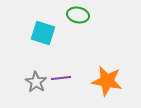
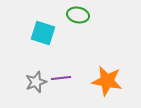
gray star: rotated 20 degrees clockwise
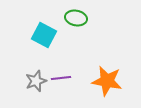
green ellipse: moved 2 px left, 3 px down
cyan square: moved 1 px right, 2 px down; rotated 10 degrees clockwise
gray star: moved 1 px up
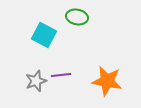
green ellipse: moved 1 px right, 1 px up
purple line: moved 3 px up
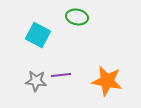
cyan square: moved 6 px left
gray star: rotated 25 degrees clockwise
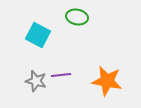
gray star: rotated 10 degrees clockwise
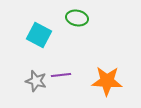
green ellipse: moved 1 px down
cyan square: moved 1 px right
orange star: rotated 8 degrees counterclockwise
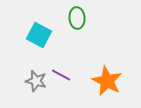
green ellipse: rotated 75 degrees clockwise
purple line: rotated 36 degrees clockwise
orange star: rotated 24 degrees clockwise
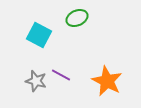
green ellipse: rotated 70 degrees clockwise
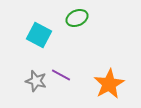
orange star: moved 2 px right, 3 px down; rotated 16 degrees clockwise
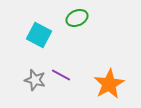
gray star: moved 1 px left, 1 px up
